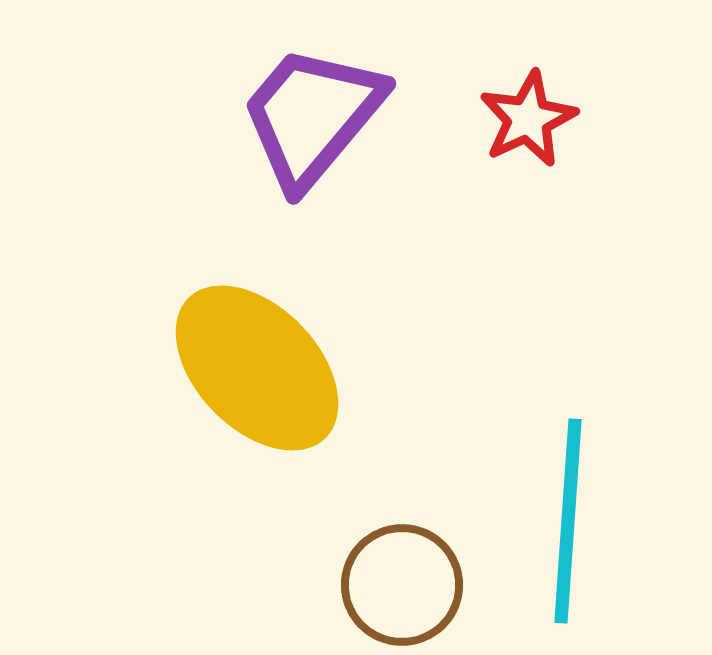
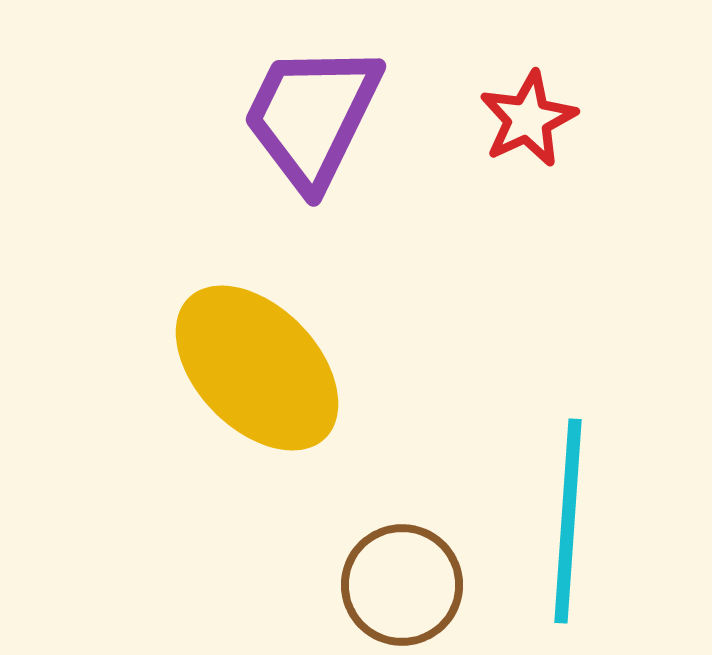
purple trapezoid: rotated 14 degrees counterclockwise
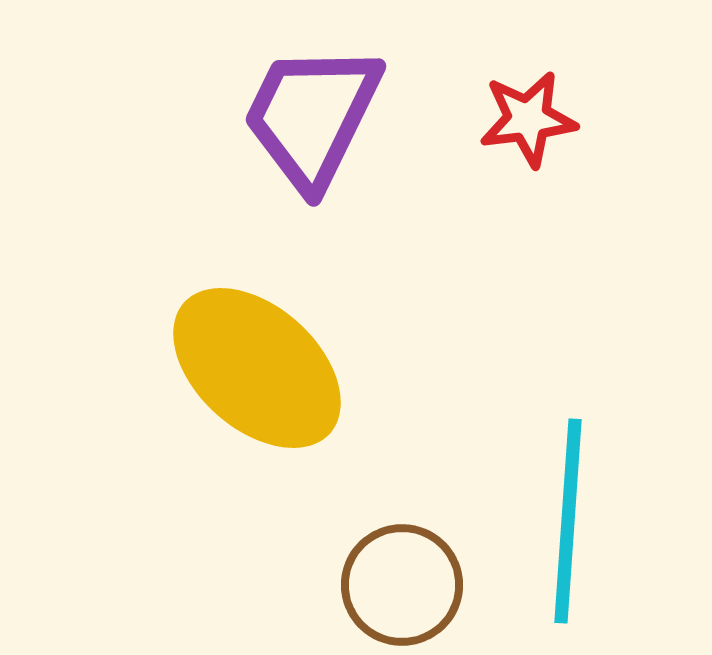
red star: rotated 18 degrees clockwise
yellow ellipse: rotated 4 degrees counterclockwise
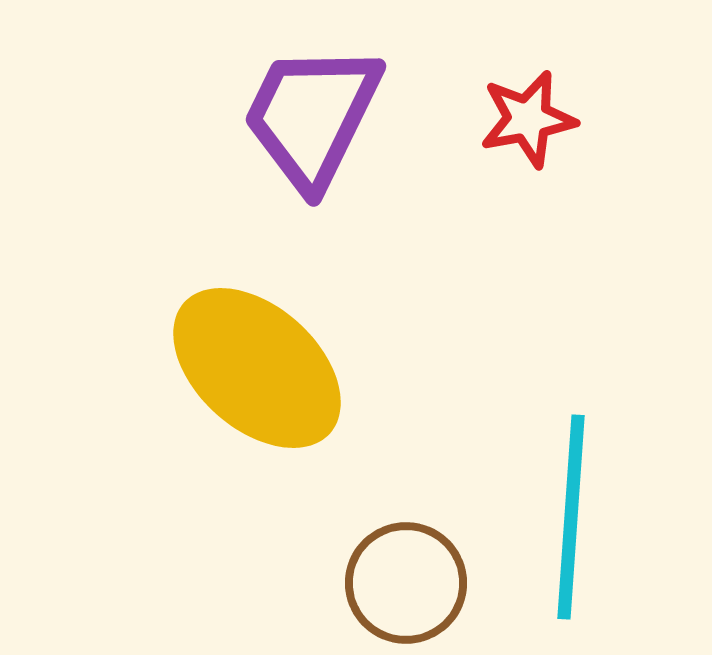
red star: rotated 4 degrees counterclockwise
cyan line: moved 3 px right, 4 px up
brown circle: moved 4 px right, 2 px up
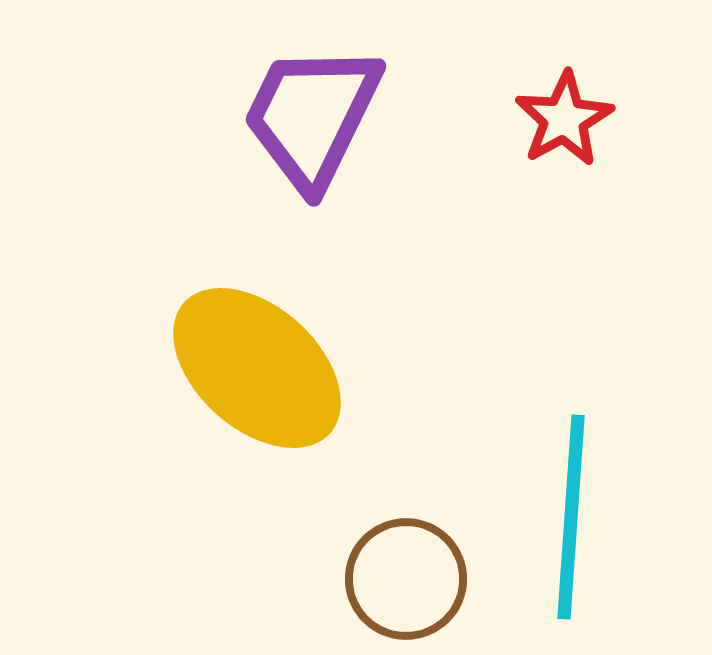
red star: moved 36 px right; rotated 18 degrees counterclockwise
brown circle: moved 4 px up
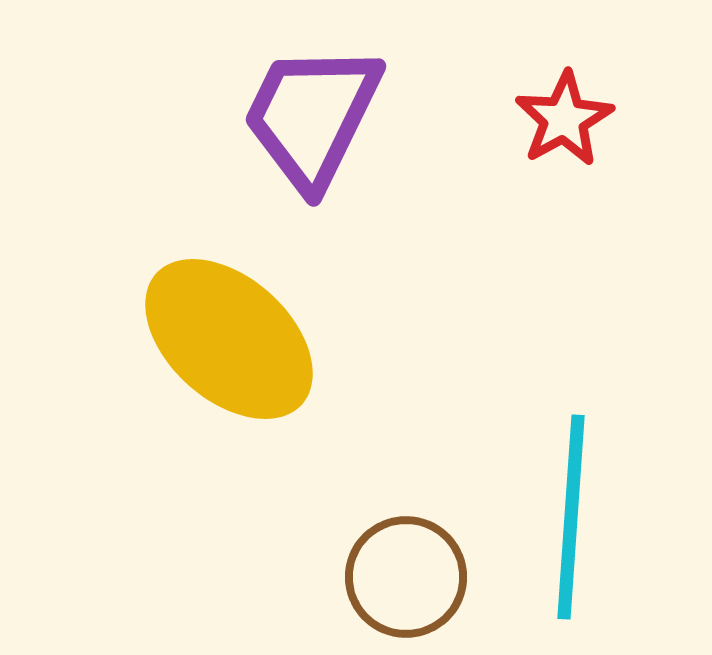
yellow ellipse: moved 28 px left, 29 px up
brown circle: moved 2 px up
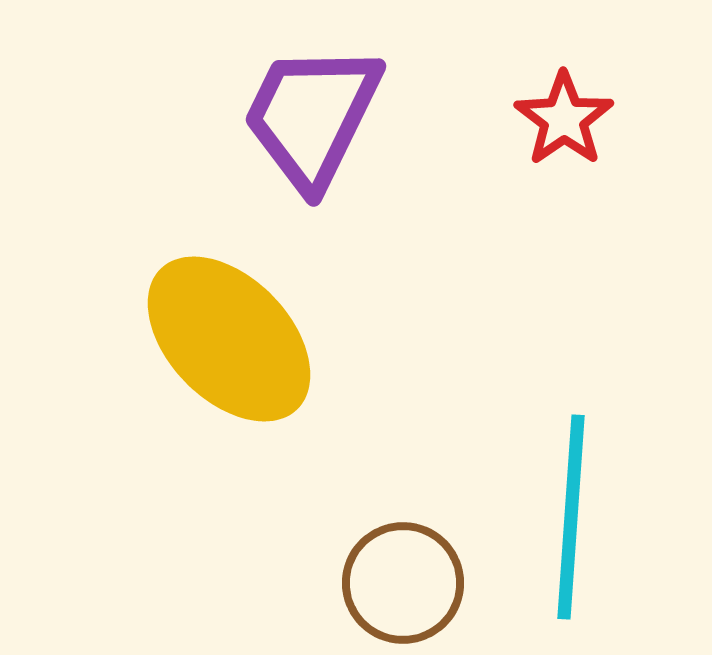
red star: rotated 6 degrees counterclockwise
yellow ellipse: rotated 4 degrees clockwise
brown circle: moved 3 px left, 6 px down
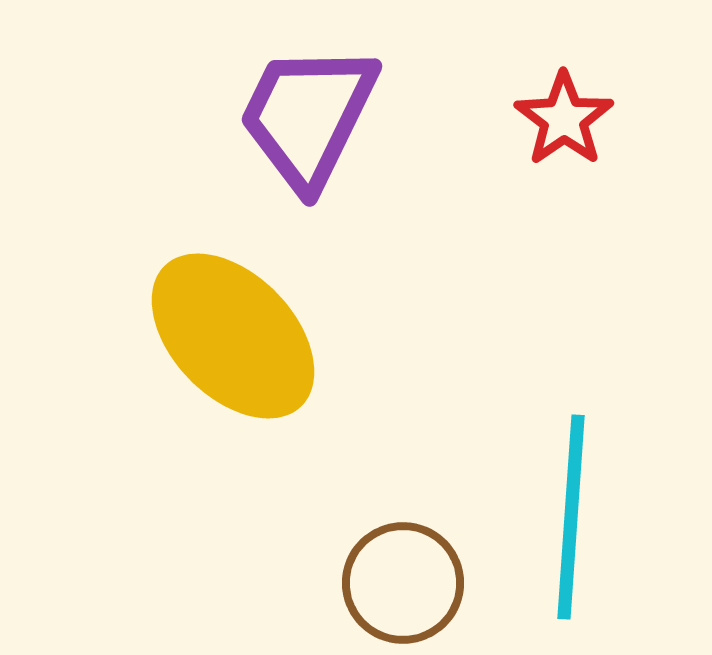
purple trapezoid: moved 4 px left
yellow ellipse: moved 4 px right, 3 px up
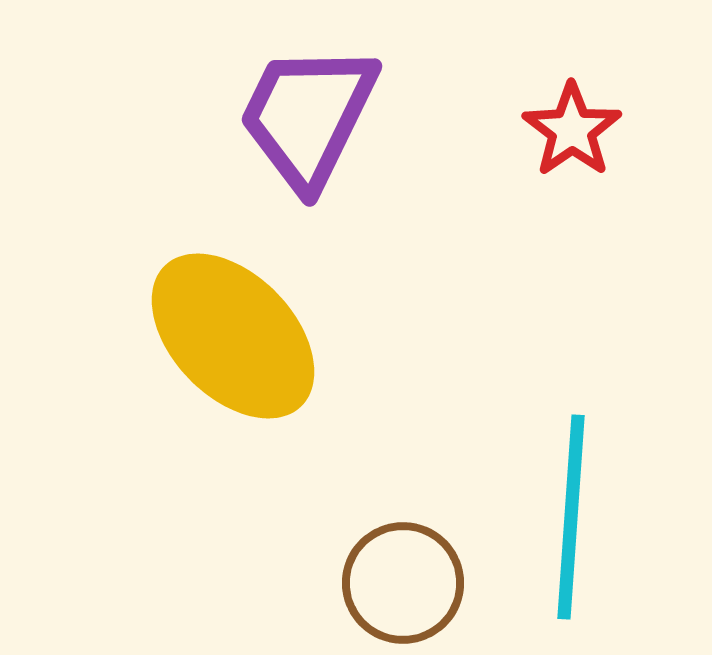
red star: moved 8 px right, 11 px down
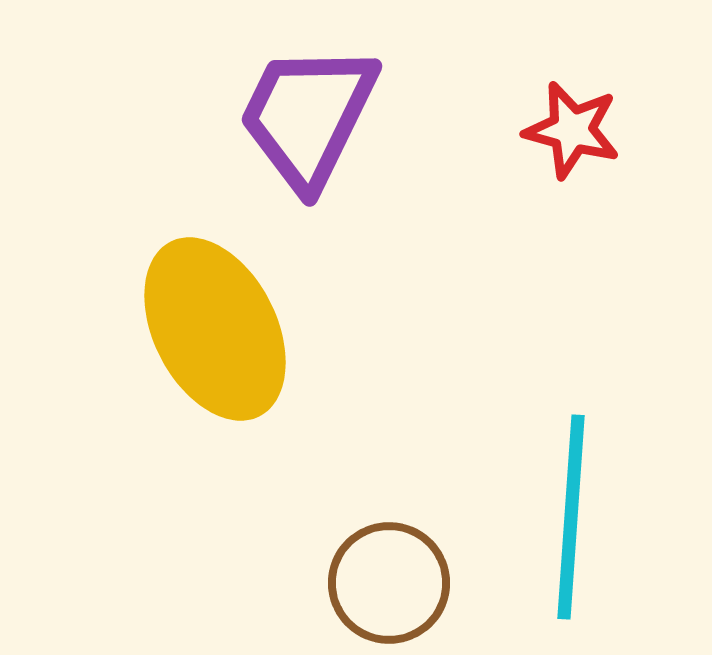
red star: rotated 22 degrees counterclockwise
yellow ellipse: moved 18 px left, 7 px up; rotated 17 degrees clockwise
brown circle: moved 14 px left
